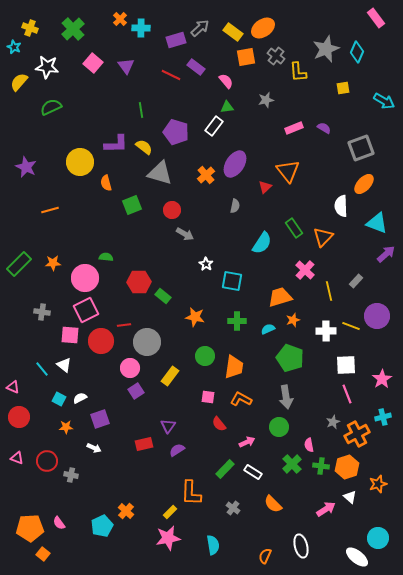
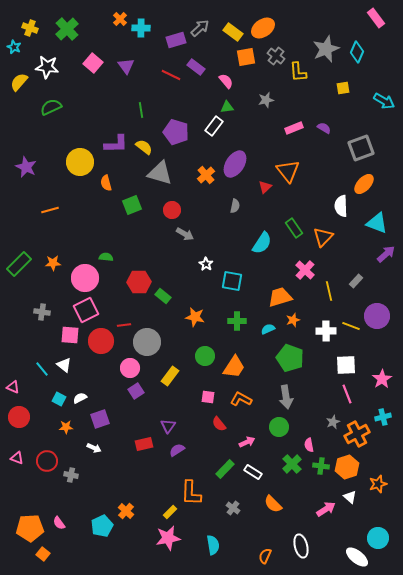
green cross at (73, 29): moved 6 px left
orange trapezoid at (234, 367): rotated 25 degrees clockwise
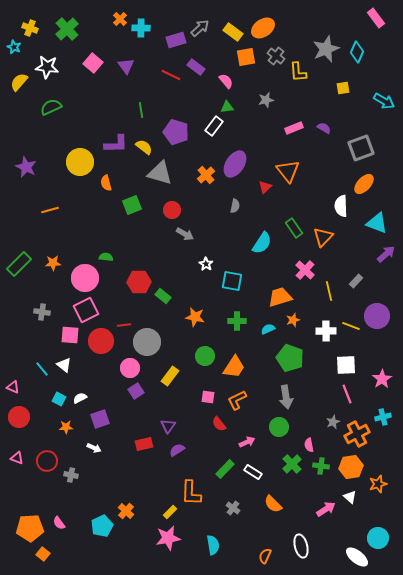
orange L-shape at (241, 399): moved 4 px left, 1 px down; rotated 55 degrees counterclockwise
orange hexagon at (347, 467): moved 4 px right; rotated 10 degrees clockwise
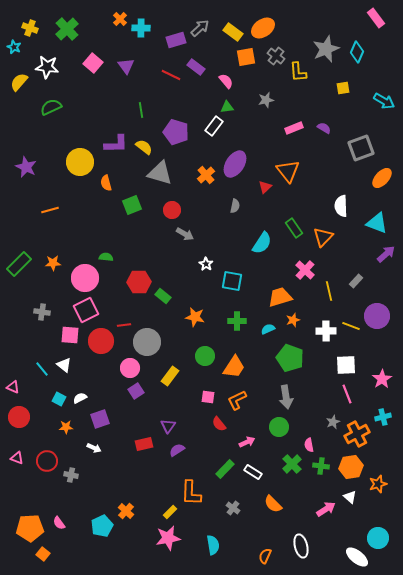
orange ellipse at (364, 184): moved 18 px right, 6 px up
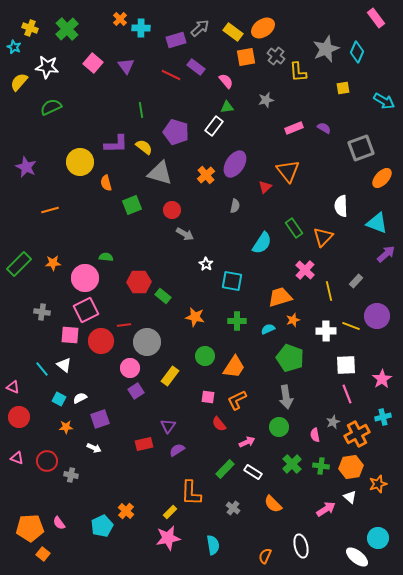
pink semicircle at (309, 445): moved 6 px right, 10 px up
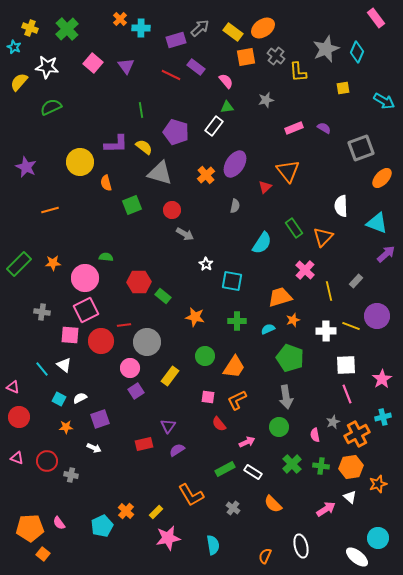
green rectangle at (225, 469): rotated 18 degrees clockwise
orange L-shape at (191, 493): moved 2 px down; rotated 32 degrees counterclockwise
yellow rectangle at (170, 512): moved 14 px left
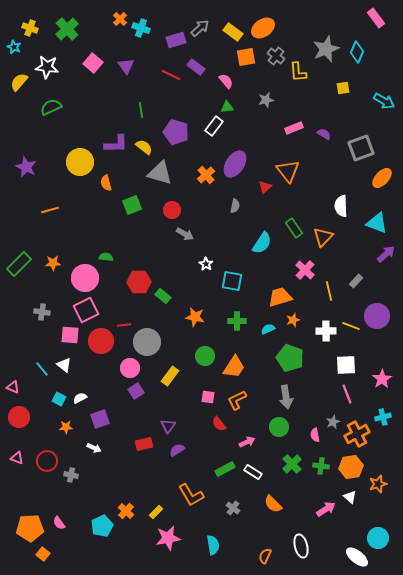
cyan cross at (141, 28): rotated 18 degrees clockwise
purple semicircle at (324, 128): moved 6 px down
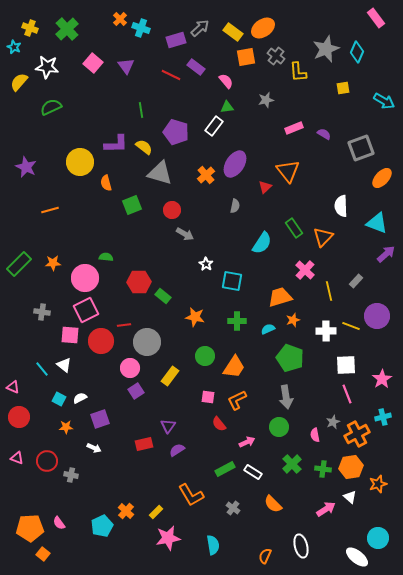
green cross at (321, 466): moved 2 px right, 3 px down
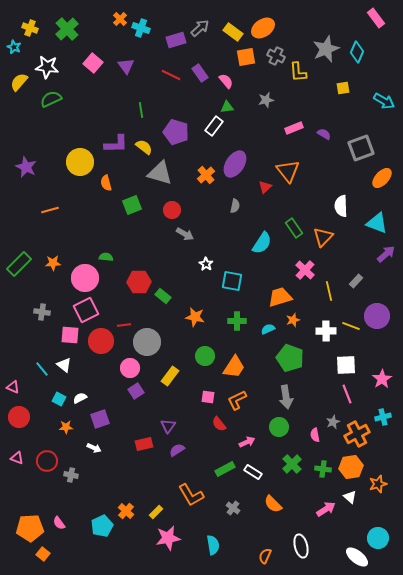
gray cross at (276, 56): rotated 12 degrees counterclockwise
purple rectangle at (196, 67): moved 4 px right, 6 px down; rotated 18 degrees clockwise
green semicircle at (51, 107): moved 8 px up
